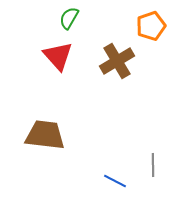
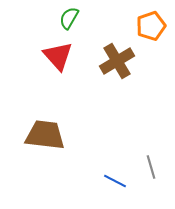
gray line: moved 2 px left, 2 px down; rotated 15 degrees counterclockwise
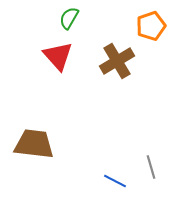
brown trapezoid: moved 11 px left, 9 px down
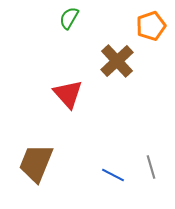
red triangle: moved 10 px right, 38 px down
brown cross: rotated 12 degrees counterclockwise
brown trapezoid: moved 2 px right, 19 px down; rotated 75 degrees counterclockwise
blue line: moved 2 px left, 6 px up
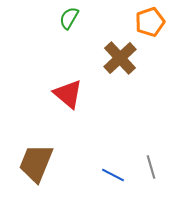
orange pentagon: moved 1 px left, 4 px up
brown cross: moved 3 px right, 3 px up
red triangle: rotated 8 degrees counterclockwise
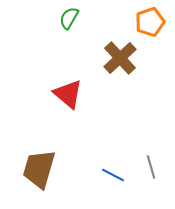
brown trapezoid: moved 3 px right, 6 px down; rotated 6 degrees counterclockwise
